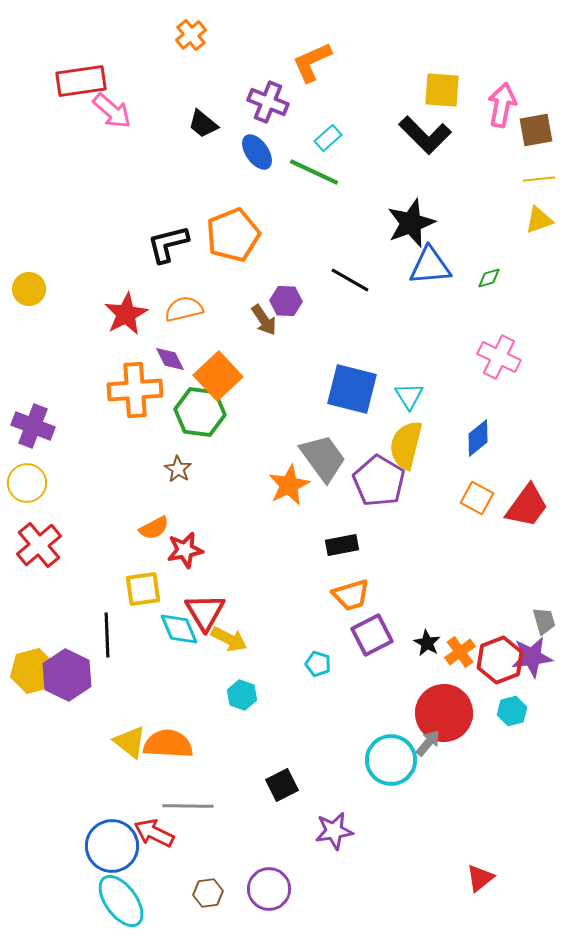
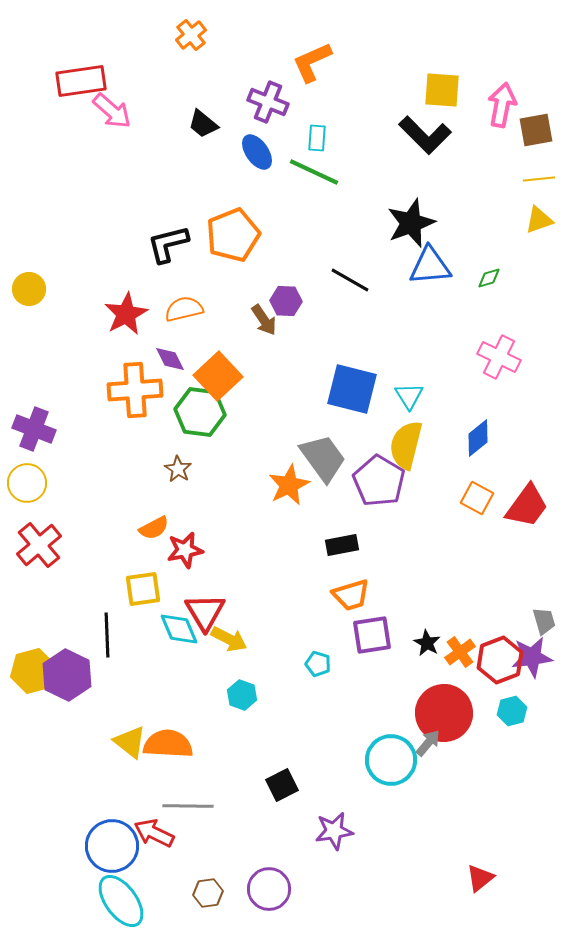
cyan rectangle at (328, 138): moved 11 px left; rotated 44 degrees counterclockwise
purple cross at (33, 426): moved 1 px right, 3 px down
purple square at (372, 635): rotated 18 degrees clockwise
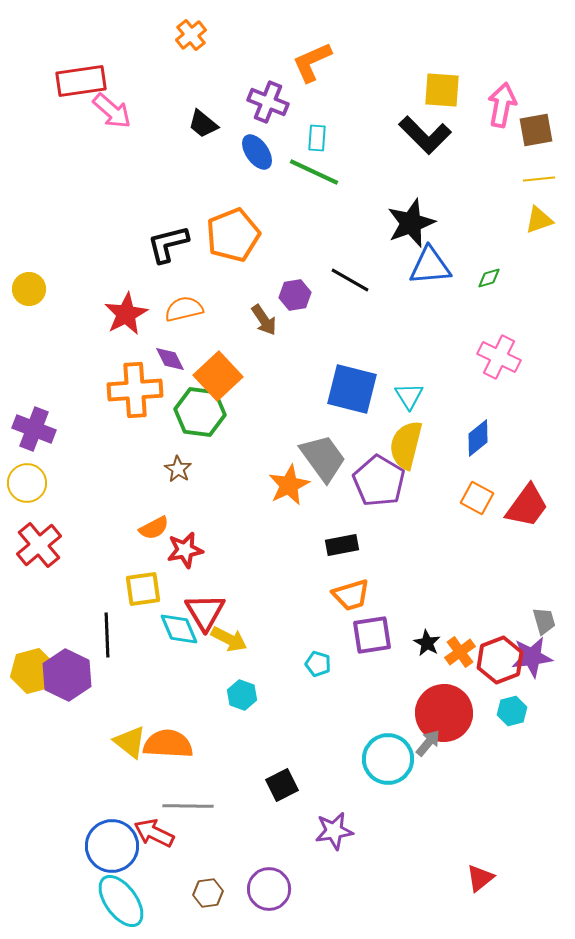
purple hexagon at (286, 301): moved 9 px right, 6 px up; rotated 12 degrees counterclockwise
cyan circle at (391, 760): moved 3 px left, 1 px up
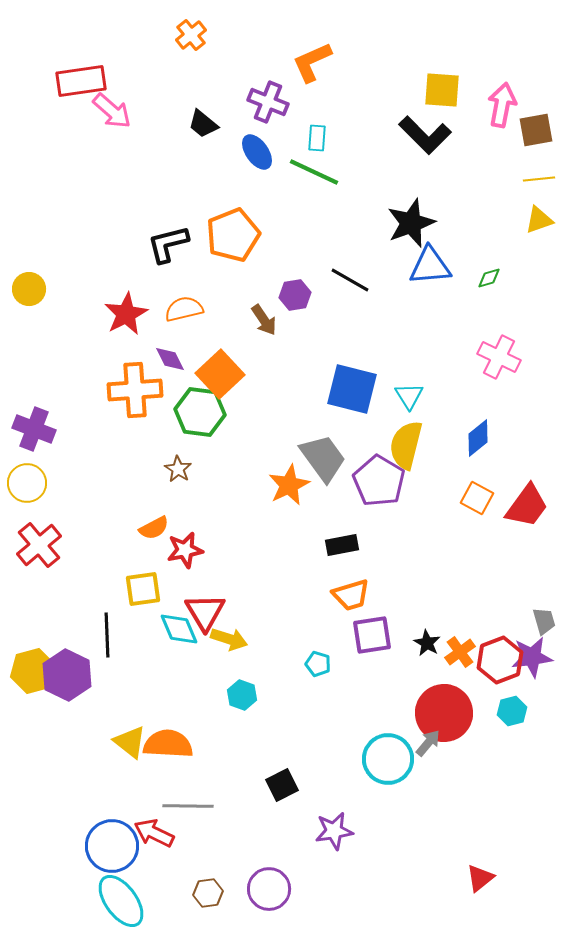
orange square at (218, 376): moved 2 px right, 2 px up
yellow arrow at (229, 639): rotated 9 degrees counterclockwise
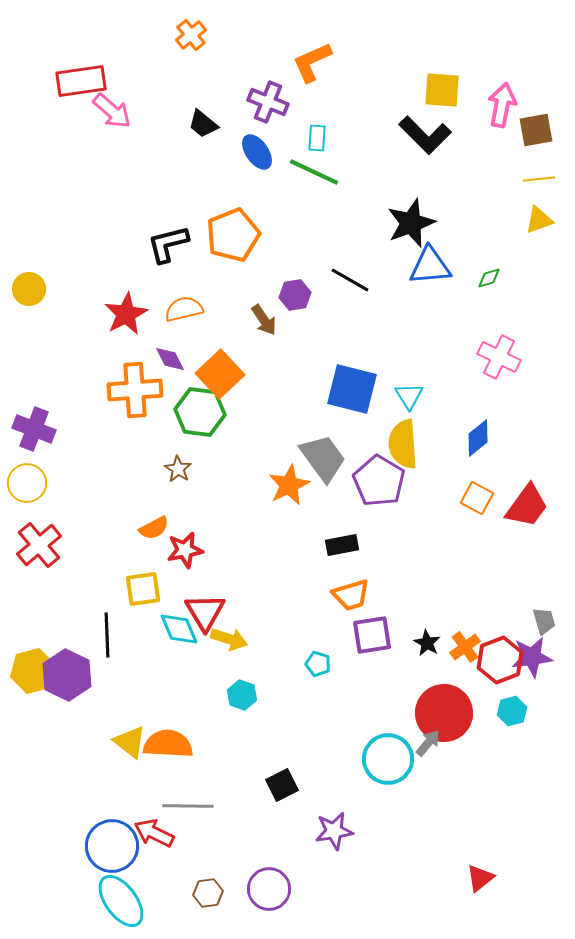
yellow semicircle at (406, 445): moved 3 px left, 1 px up; rotated 18 degrees counterclockwise
orange cross at (460, 652): moved 5 px right, 5 px up
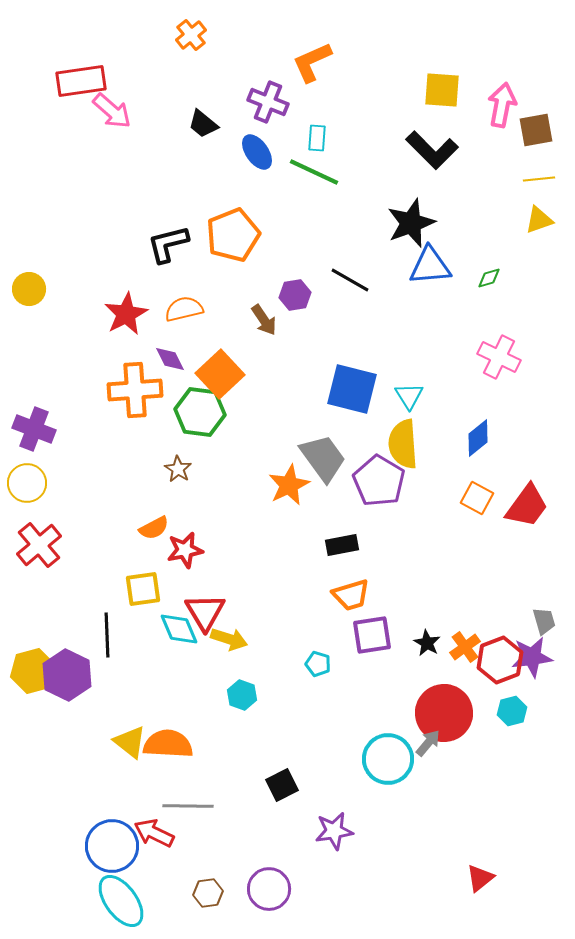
black L-shape at (425, 135): moved 7 px right, 15 px down
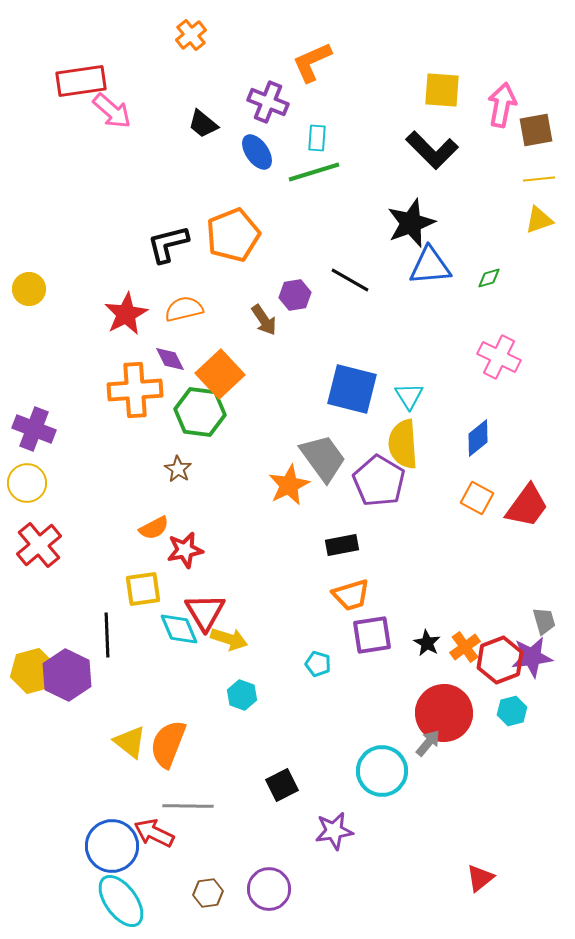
green line at (314, 172): rotated 42 degrees counterclockwise
orange semicircle at (168, 744): rotated 72 degrees counterclockwise
cyan circle at (388, 759): moved 6 px left, 12 px down
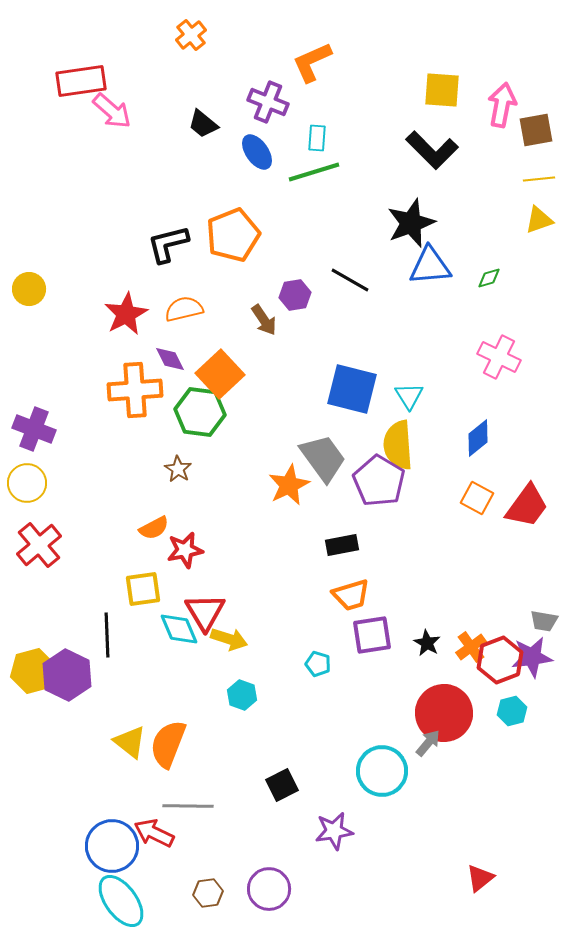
yellow semicircle at (403, 444): moved 5 px left, 1 px down
gray trapezoid at (544, 621): rotated 116 degrees clockwise
orange cross at (465, 647): moved 6 px right
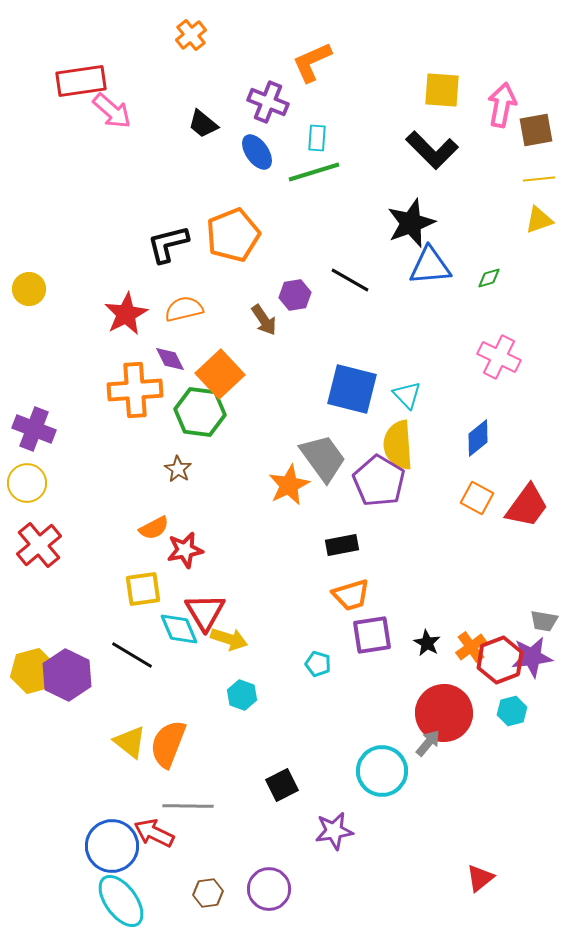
cyan triangle at (409, 396): moved 2 px left, 1 px up; rotated 12 degrees counterclockwise
black line at (107, 635): moved 25 px right, 20 px down; rotated 57 degrees counterclockwise
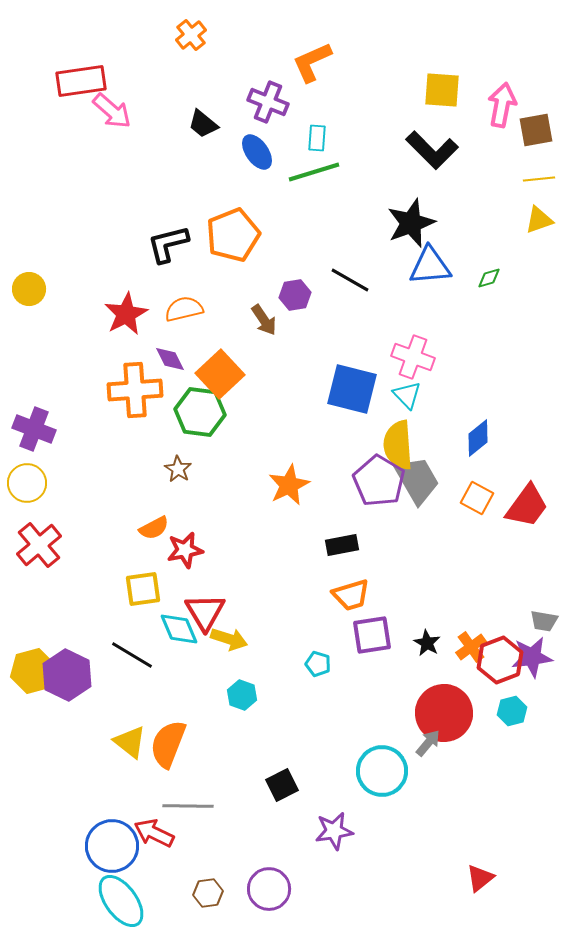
pink cross at (499, 357): moved 86 px left; rotated 6 degrees counterclockwise
gray trapezoid at (323, 458): moved 94 px right, 22 px down; rotated 6 degrees clockwise
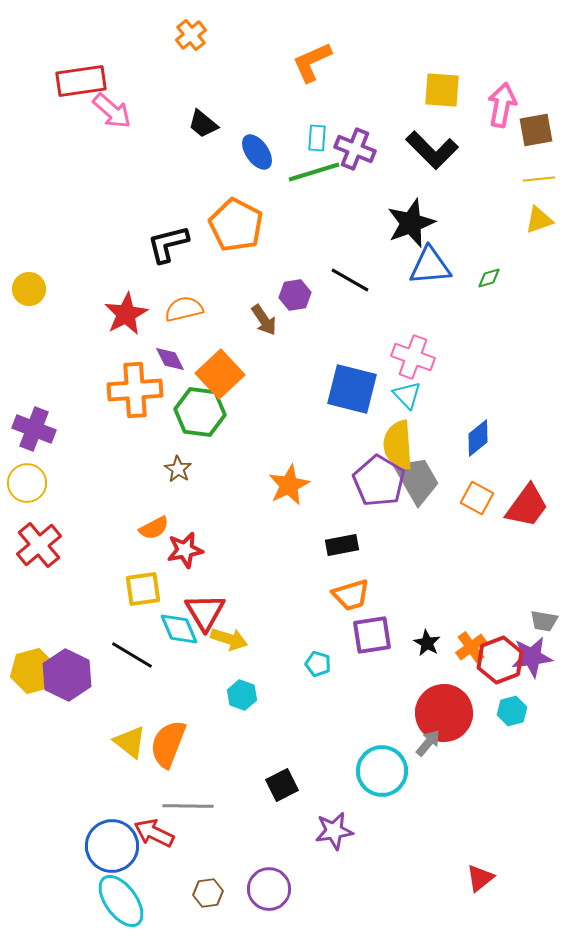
purple cross at (268, 102): moved 87 px right, 47 px down
orange pentagon at (233, 235): moved 3 px right, 10 px up; rotated 22 degrees counterclockwise
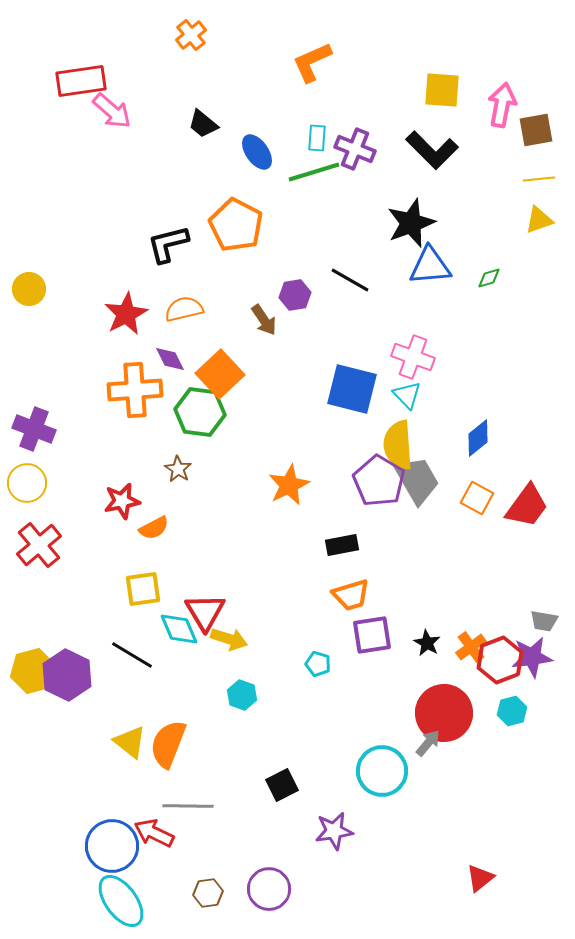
red star at (185, 550): moved 63 px left, 49 px up
